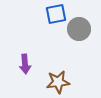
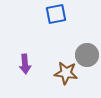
gray circle: moved 8 px right, 26 px down
brown star: moved 8 px right, 9 px up; rotated 15 degrees clockwise
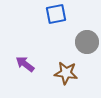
gray circle: moved 13 px up
purple arrow: rotated 132 degrees clockwise
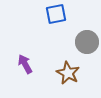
purple arrow: rotated 24 degrees clockwise
brown star: moved 2 px right; rotated 20 degrees clockwise
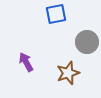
purple arrow: moved 1 px right, 2 px up
brown star: rotated 25 degrees clockwise
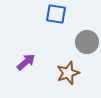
blue square: rotated 20 degrees clockwise
purple arrow: rotated 78 degrees clockwise
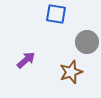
purple arrow: moved 2 px up
brown star: moved 3 px right, 1 px up
